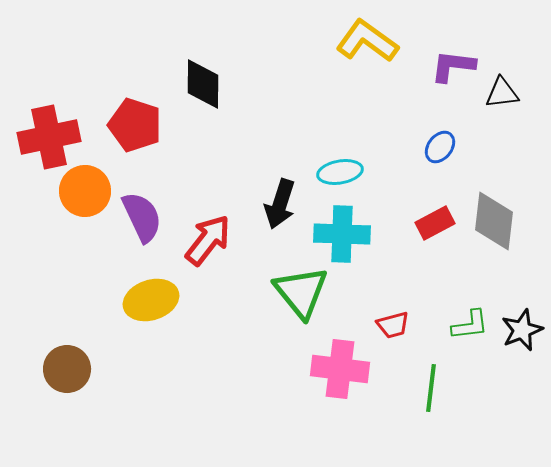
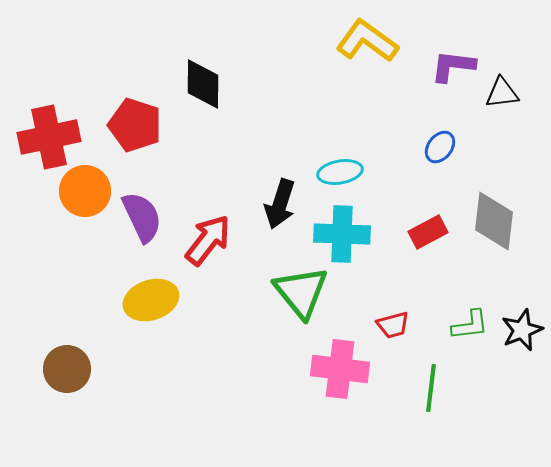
red rectangle: moved 7 px left, 9 px down
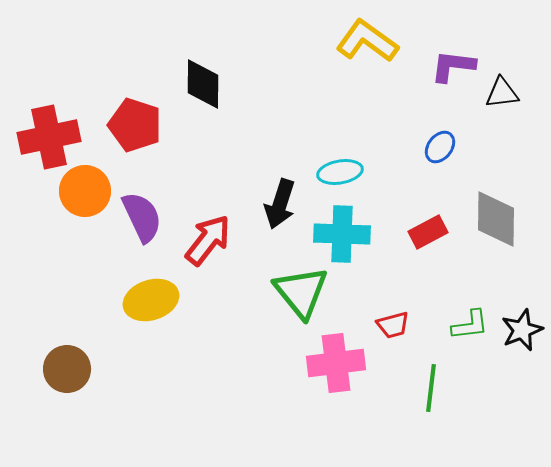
gray diamond: moved 2 px right, 2 px up; rotated 6 degrees counterclockwise
pink cross: moved 4 px left, 6 px up; rotated 14 degrees counterclockwise
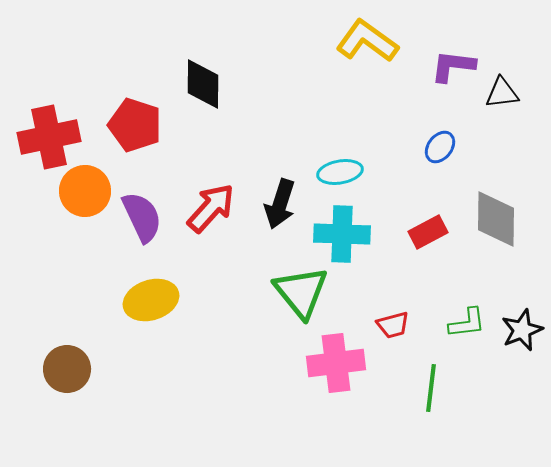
red arrow: moved 3 px right, 32 px up; rotated 4 degrees clockwise
green L-shape: moved 3 px left, 2 px up
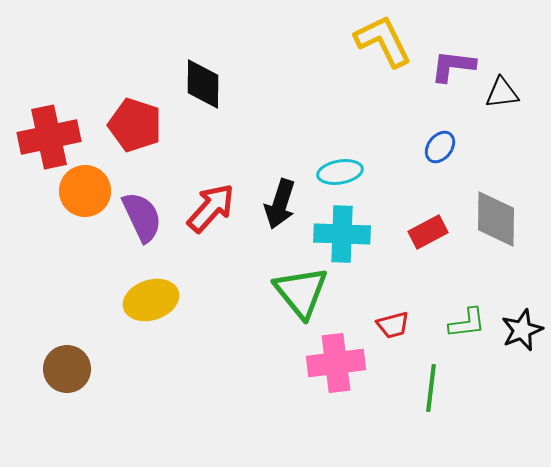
yellow L-shape: moved 16 px right; rotated 28 degrees clockwise
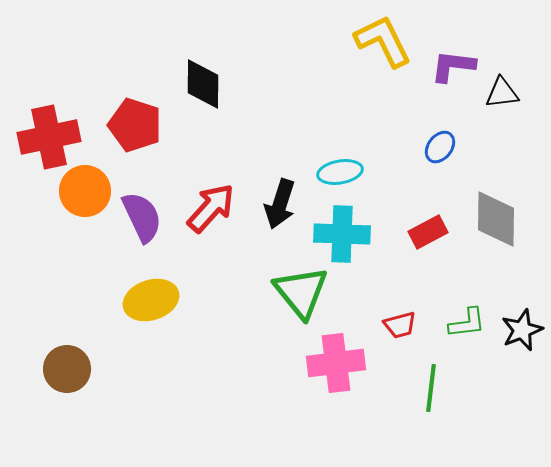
red trapezoid: moved 7 px right
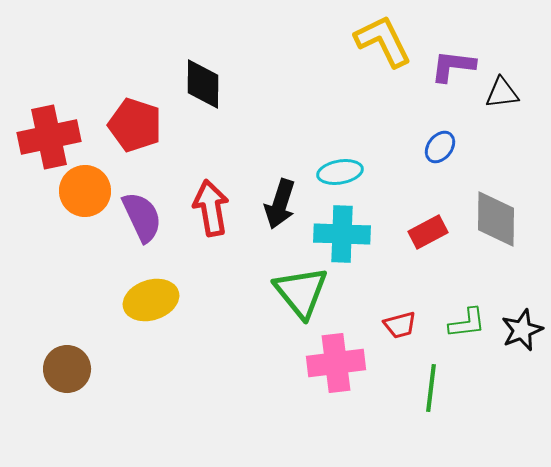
red arrow: rotated 52 degrees counterclockwise
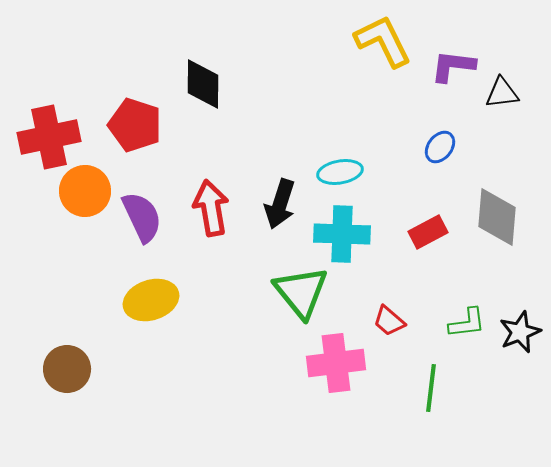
gray diamond: moved 1 px right, 2 px up; rotated 4 degrees clockwise
red trapezoid: moved 11 px left, 4 px up; rotated 56 degrees clockwise
black star: moved 2 px left, 2 px down
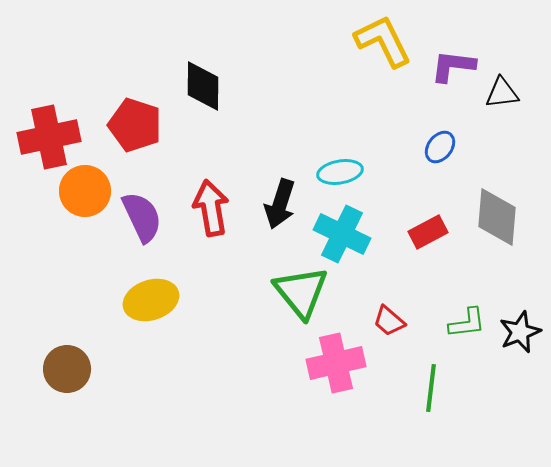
black diamond: moved 2 px down
cyan cross: rotated 24 degrees clockwise
pink cross: rotated 6 degrees counterclockwise
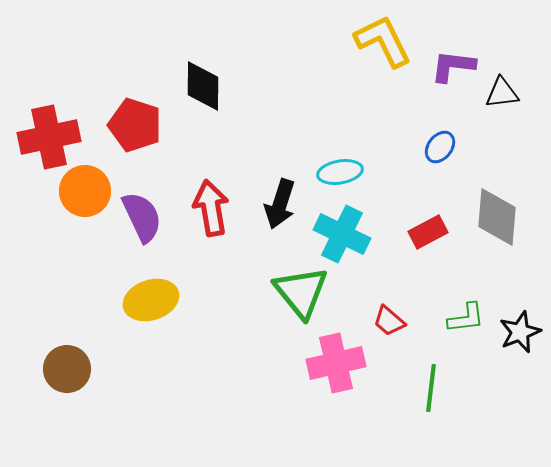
green L-shape: moved 1 px left, 5 px up
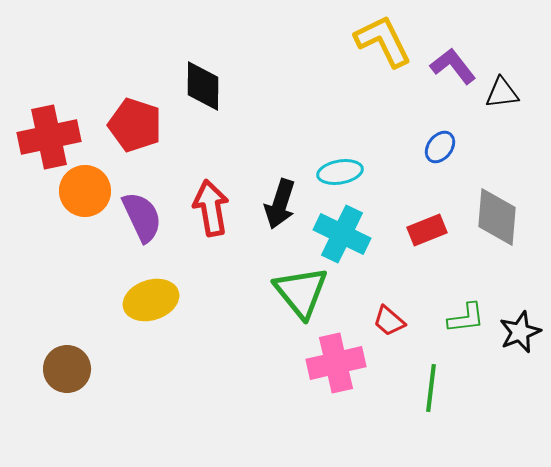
purple L-shape: rotated 45 degrees clockwise
red rectangle: moved 1 px left, 2 px up; rotated 6 degrees clockwise
